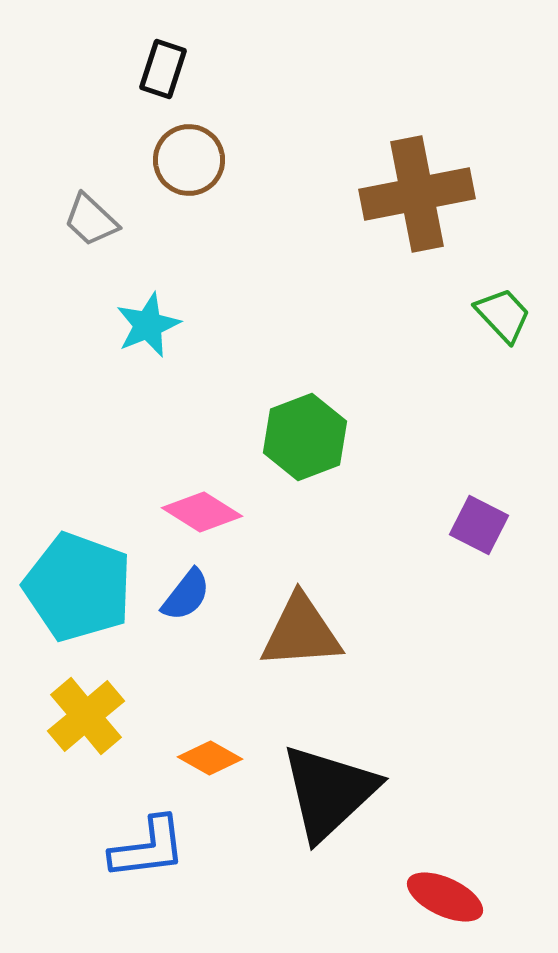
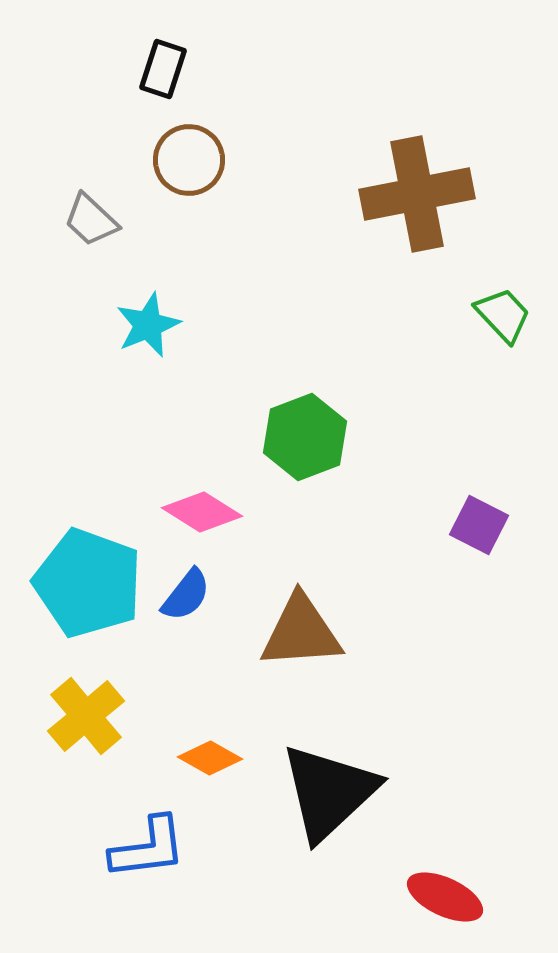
cyan pentagon: moved 10 px right, 4 px up
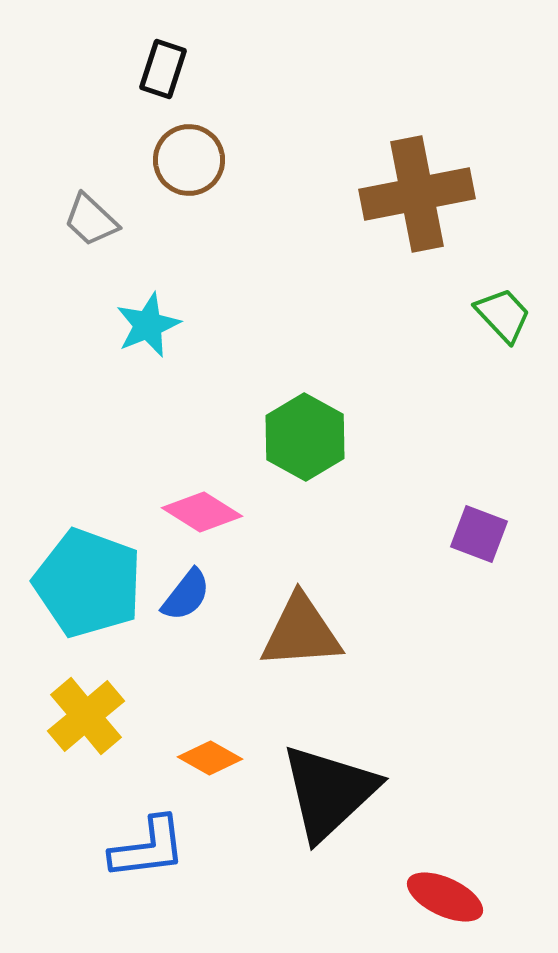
green hexagon: rotated 10 degrees counterclockwise
purple square: moved 9 px down; rotated 6 degrees counterclockwise
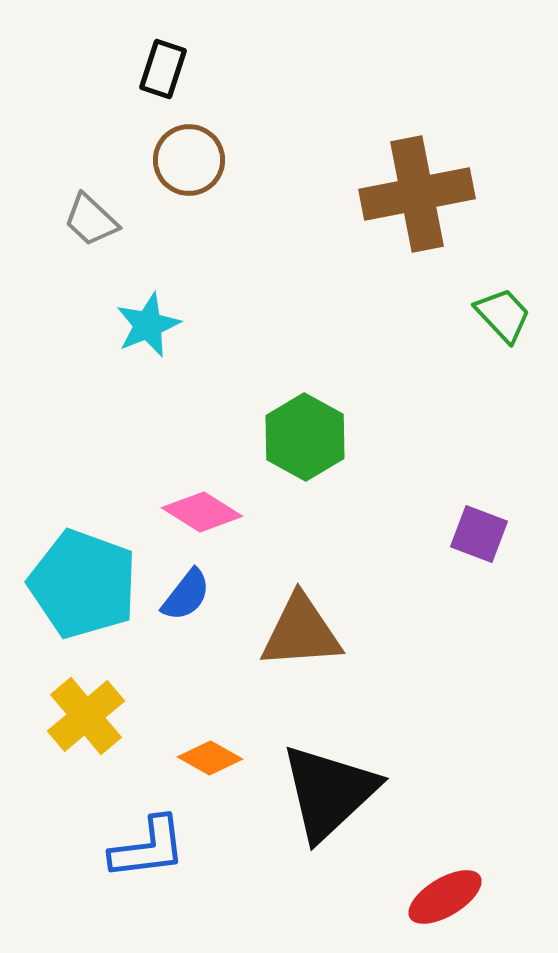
cyan pentagon: moved 5 px left, 1 px down
red ellipse: rotated 56 degrees counterclockwise
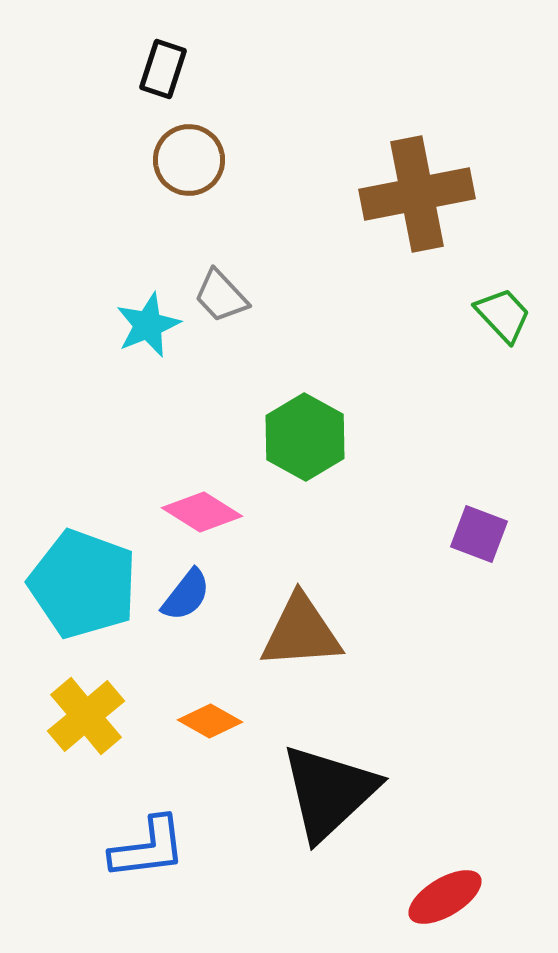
gray trapezoid: moved 130 px right, 76 px down; rotated 4 degrees clockwise
orange diamond: moved 37 px up
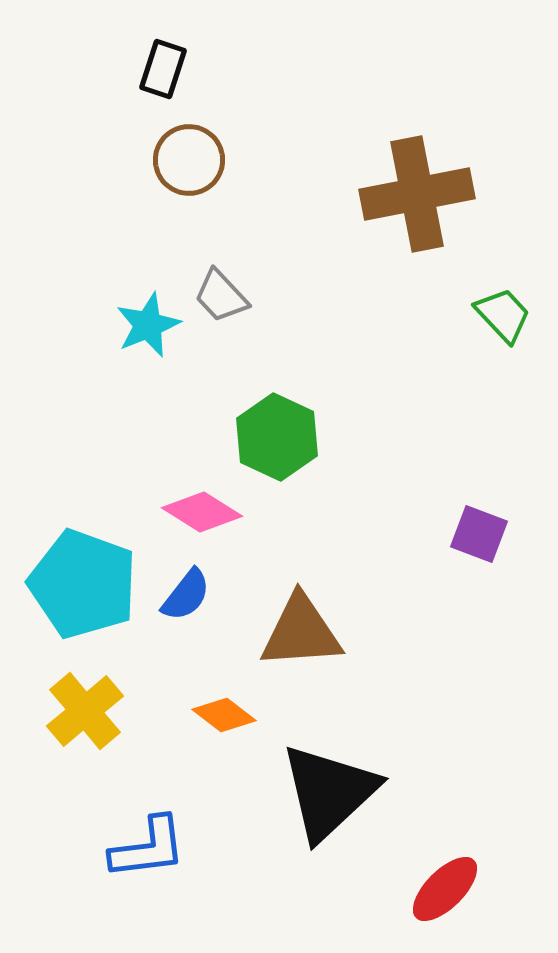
green hexagon: moved 28 px left; rotated 4 degrees counterclockwise
yellow cross: moved 1 px left, 5 px up
orange diamond: moved 14 px right, 6 px up; rotated 8 degrees clockwise
red ellipse: moved 8 px up; rotated 14 degrees counterclockwise
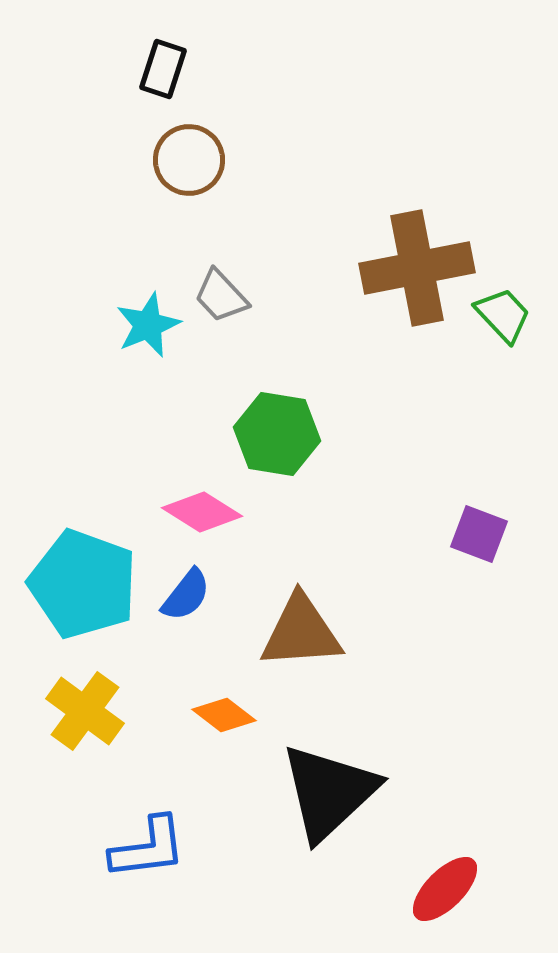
brown cross: moved 74 px down
green hexagon: moved 3 px up; rotated 16 degrees counterclockwise
yellow cross: rotated 14 degrees counterclockwise
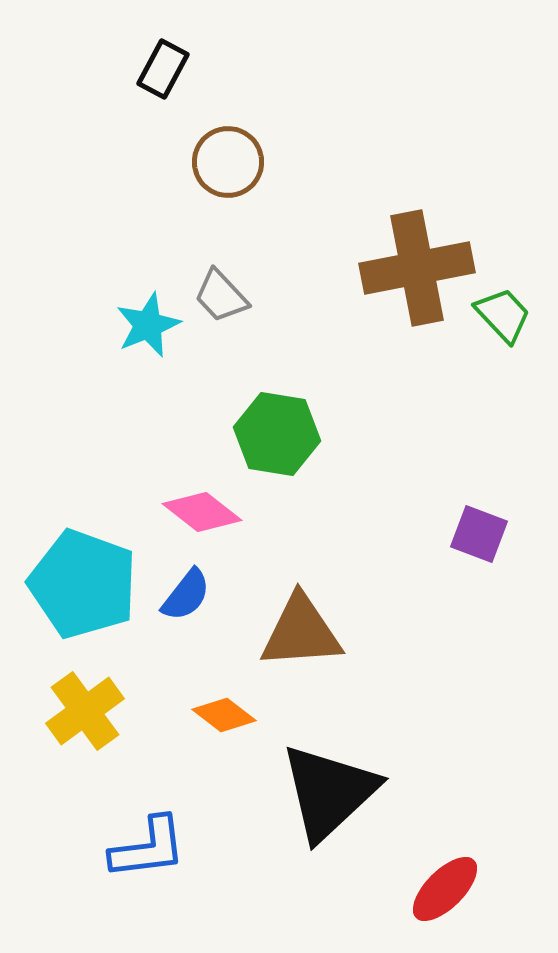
black rectangle: rotated 10 degrees clockwise
brown circle: moved 39 px right, 2 px down
pink diamond: rotated 6 degrees clockwise
yellow cross: rotated 18 degrees clockwise
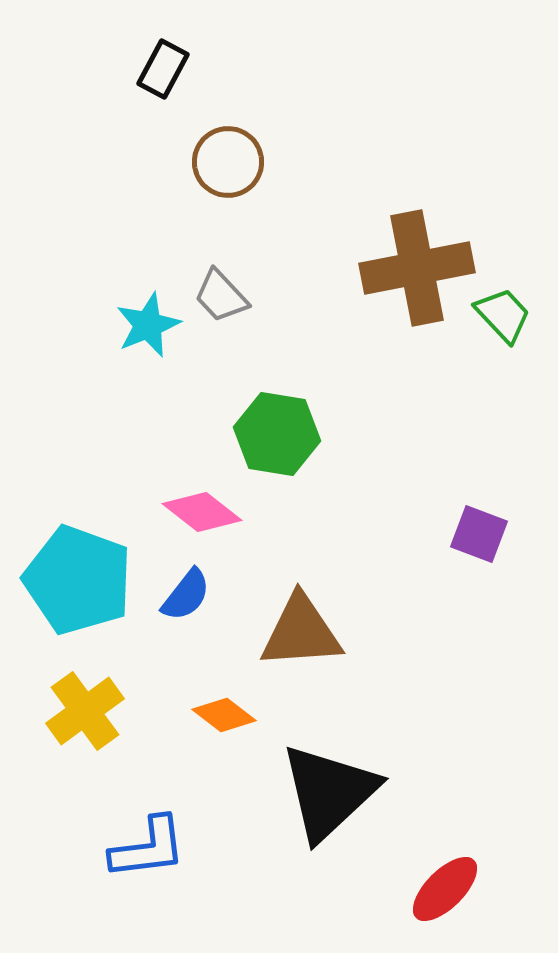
cyan pentagon: moved 5 px left, 4 px up
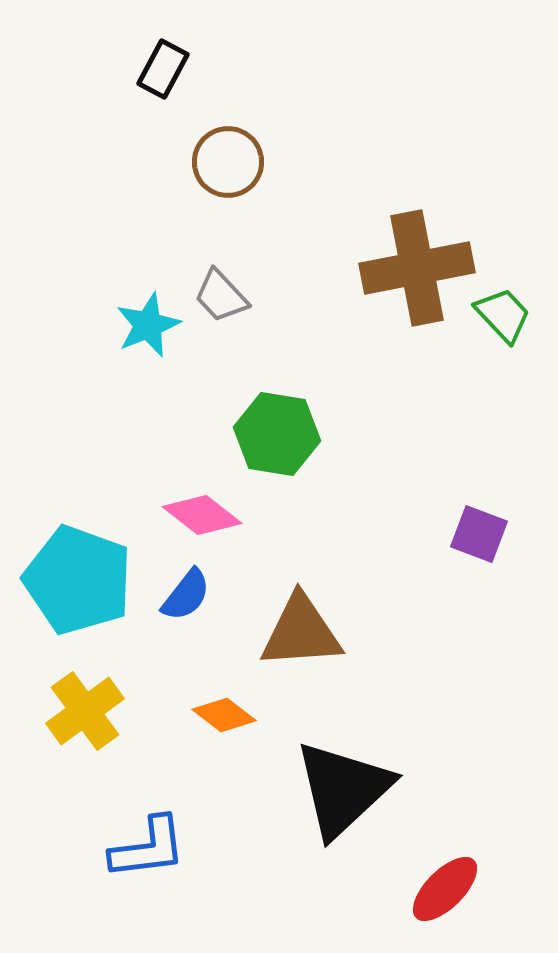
pink diamond: moved 3 px down
black triangle: moved 14 px right, 3 px up
